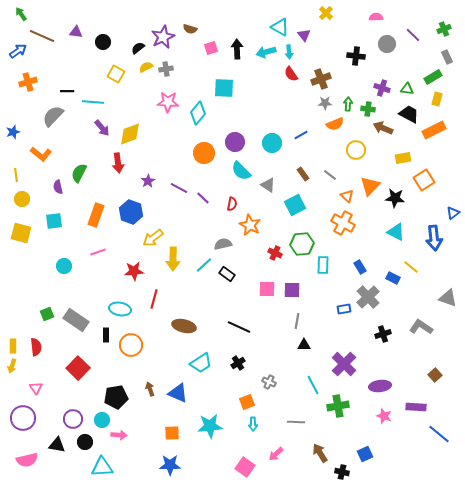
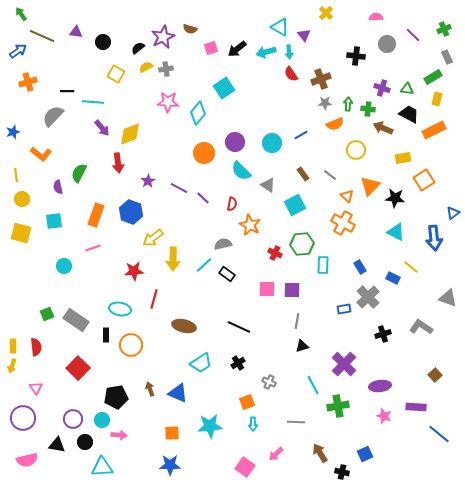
black arrow at (237, 49): rotated 126 degrees counterclockwise
cyan square at (224, 88): rotated 35 degrees counterclockwise
pink line at (98, 252): moved 5 px left, 4 px up
black triangle at (304, 345): moved 2 px left, 1 px down; rotated 16 degrees counterclockwise
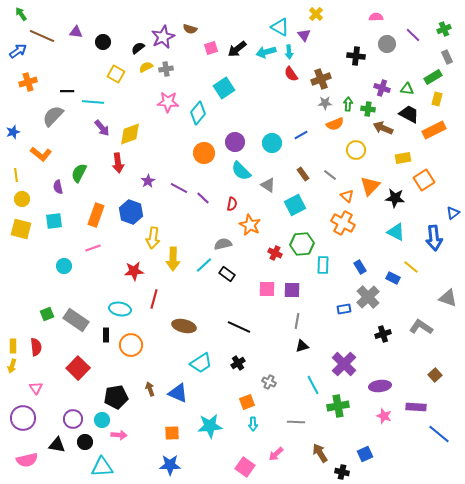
yellow cross at (326, 13): moved 10 px left, 1 px down
yellow square at (21, 233): moved 4 px up
yellow arrow at (153, 238): rotated 45 degrees counterclockwise
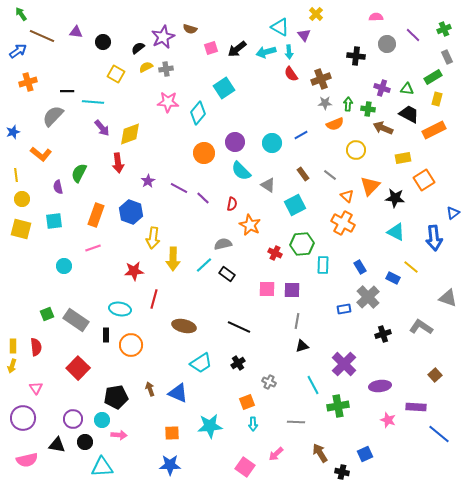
pink star at (384, 416): moved 4 px right, 4 px down
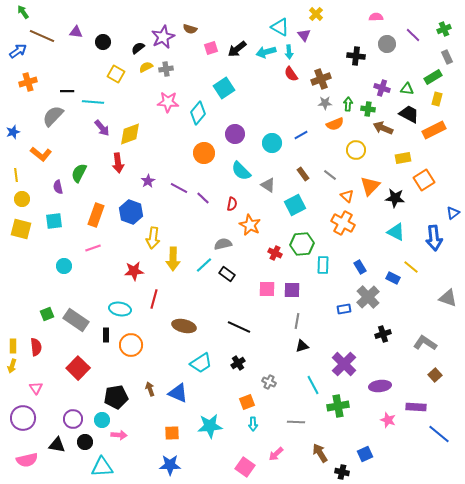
green arrow at (21, 14): moved 2 px right, 2 px up
purple circle at (235, 142): moved 8 px up
gray L-shape at (421, 327): moved 4 px right, 16 px down
